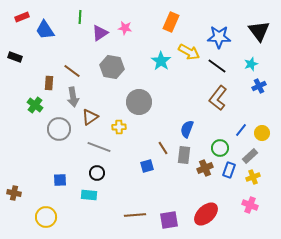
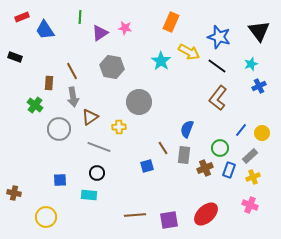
blue star at (219, 37): rotated 15 degrees clockwise
brown line at (72, 71): rotated 24 degrees clockwise
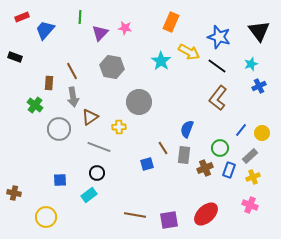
blue trapezoid at (45, 30): rotated 75 degrees clockwise
purple triangle at (100, 33): rotated 12 degrees counterclockwise
blue square at (147, 166): moved 2 px up
cyan rectangle at (89, 195): rotated 42 degrees counterclockwise
brown line at (135, 215): rotated 15 degrees clockwise
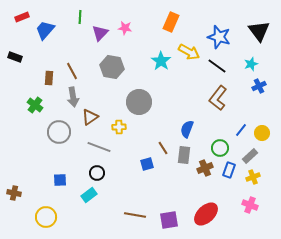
brown rectangle at (49, 83): moved 5 px up
gray circle at (59, 129): moved 3 px down
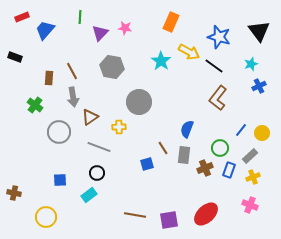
black line at (217, 66): moved 3 px left
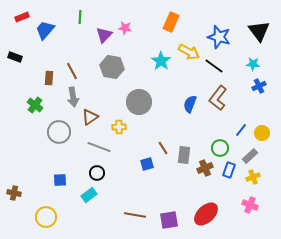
purple triangle at (100, 33): moved 4 px right, 2 px down
cyan star at (251, 64): moved 2 px right; rotated 24 degrees clockwise
blue semicircle at (187, 129): moved 3 px right, 25 px up
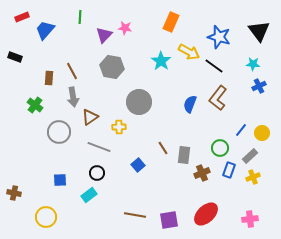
blue square at (147, 164): moved 9 px left, 1 px down; rotated 24 degrees counterclockwise
brown cross at (205, 168): moved 3 px left, 5 px down
pink cross at (250, 205): moved 14 px down; rotated 28 degrees counterclockwise
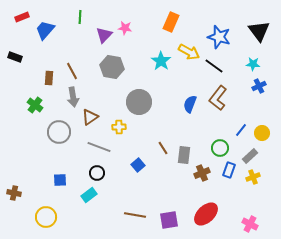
pink cross at (250, 219): moved 5 px down; rotated 35 degrees clockwise
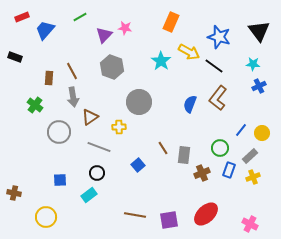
green line at (80, 17): rotated 56 degrees clockwise
gray hexagon at (112, 67): rotated 10 degrees clockwise
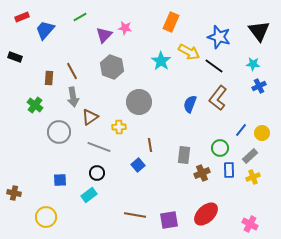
brown line at (163, 148): moved 13 px left, 3 px up; rotated 24 degrees clockwise
blue rectangle at (229, 170): rotated 21 degrees counterclockwise
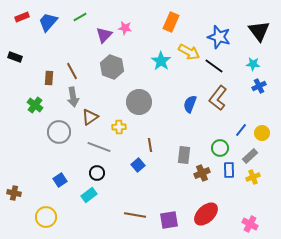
blue trapezoid at (45, 30): moved 3 px right, 8 px up
blue square at (60, 180): rotated 32 degrees counterclockwise
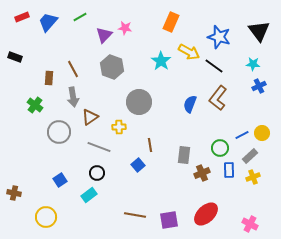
brown line at (72, 71): moved 1 px right, 2 px up
blue line at (241, 130): moved 1 px right, 5 px down; rotated 24 degrees clockwise
